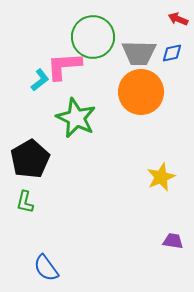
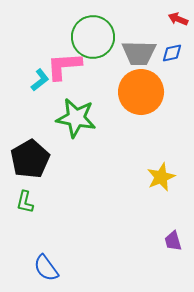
green star: rotated 15 degrees counterclockwise
purple trapezoid: rotated 115 degrees counterclockwise
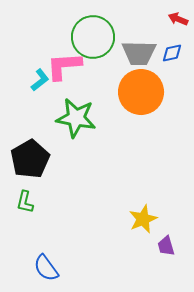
yellow star: moved 18 px left, 42 px down
purple trapezoid: moved 7 px left, 5 px down
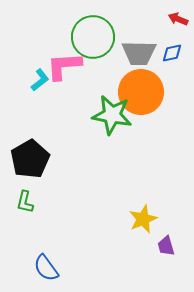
green star: moved 36 px right, 3 px up
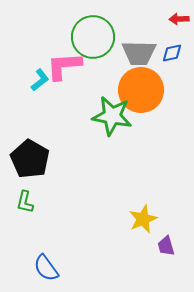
red arrow: moved 1 px right; rotated 24 degrees counterclockwise
orange circle: moved 2 px up
green star: moved 1 px down
black pentagon: rotated 12 degrees counterclockwise
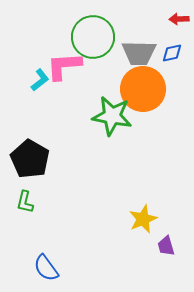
orange circle: moved 2 px right, 1 px up
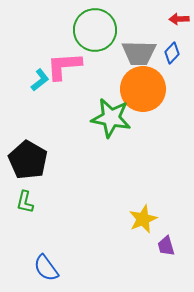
green circle: moved 2 px right, 7 px up
blue diamond: rotated 35 degrees counterclockwise
green star: moved 1 px left, 2 px down
black pentagon: moved 2 px left, 1 px down
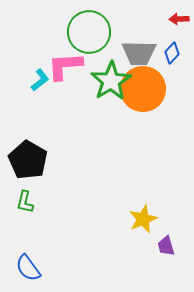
green circle: moved 6 px left, 2 px down
pink L-shape: moved 1 px right
green star: moved 37 px up; rotated 30 degrees clockwise
blue semicircle: moved 18 px left
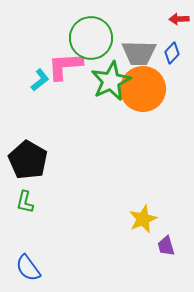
green circle: moved 2 px right, 6 px down
green star: rotated 6 degrees clockwise
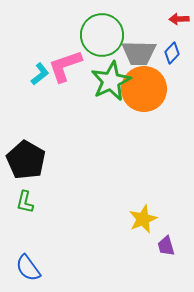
green circle: moved 11 px right, 3 px up
pink L-shape: rotated 15 degrees counterclockwise
cyan L-shape: moved 6 px up
orange circle: moved 1 px right
black pentagon: moved 2 px left
